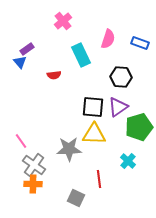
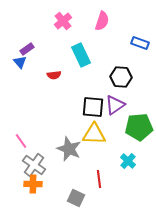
pink semicircle: moved 6 px left, 18 px up
purple triangle: moved 3 px left, 2 px up
green pentagon: rotated 12 degrees clockwise
gray star: rotated 25 degrees clockwise
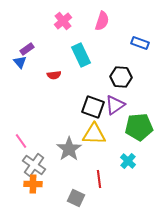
black square: rotated 15 degrees clockwise
gray star: rotated 15 degrees clockwise
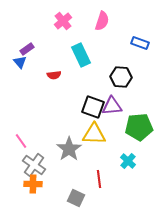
purple triangle: moved 3 px left, 1 px down; rotated 30 degrees clockwise
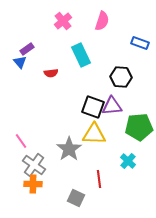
red semicircle: moved 3 px left, 2 px up
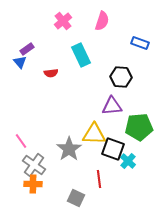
black square: moved 20 px right, 42 px down
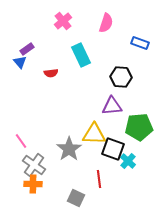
pink semicircle: moved 4 px right, 2 px down
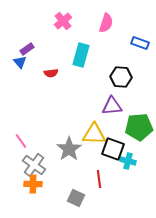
cyan rectangle: rotated 40 degrees clockwise
cyan cross: rotated 28 degrees counterclockwise
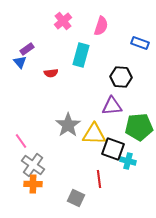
pink semicircle: moved 5 px left, 3 px down
gray star: moved 1 px left, 24 px up
gray cross: moved 1 px left
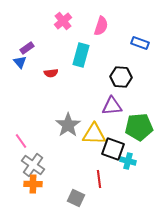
purple rectangle: moved 1 px up
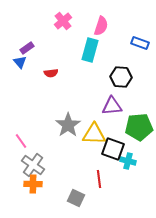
cyan rectangle: moved 9 px right, 5 px up
